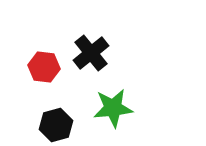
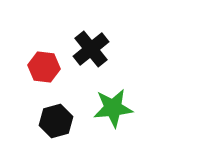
black cross: moved 4 px up
black hexagon: moved 4 px up
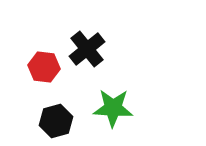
black cross: moved 4 px left
green star: rotated 9 degrees clockwise
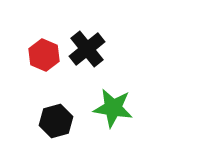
red hexagon: moved 12 px up; rotated 16 degrees clockwise
green star: rotated 6 degrees clockwise
